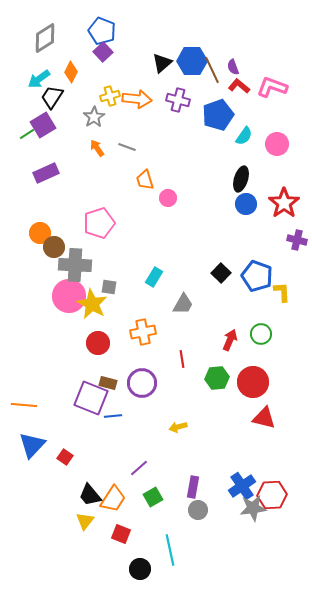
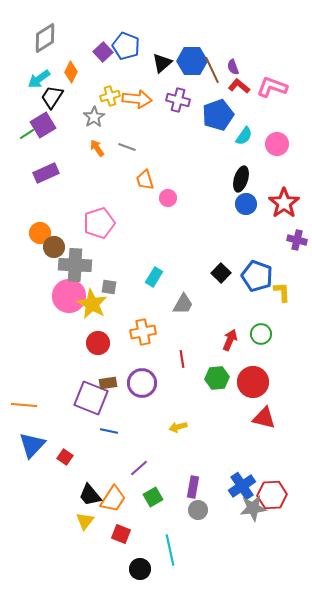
blue pentagon at (102, 31): moved 24 px right, 15 px down
brown rectangle at (108, 383): rotated 24 degrees counterclockwise
blue line at (113, 416): moved 4 px left, 15 px down; rotated 18 degrees clockwise
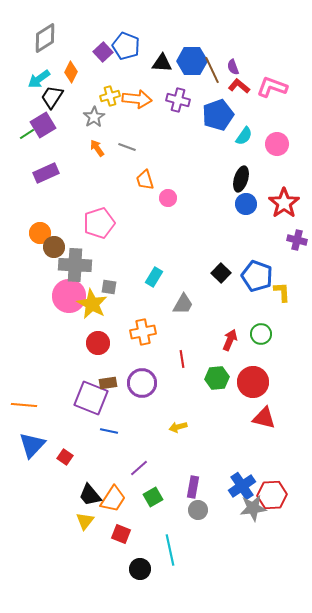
black triangle at (162, 63): rotated 45 degrees clockwise
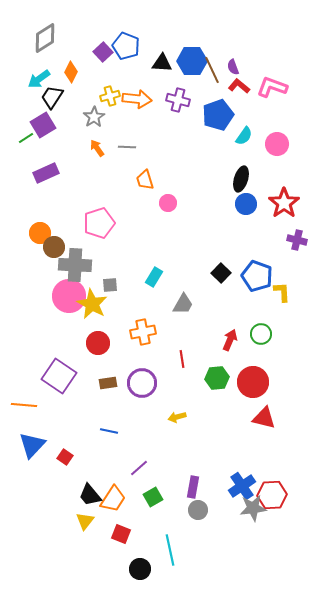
green line at (27, 134): moved 1 px left, 4 px down
gray line at (127, 147): rotated 18 degrees counterclockwise
pink circle at (168, 198): moved 5 px down
gray square at (109, 287): moved 1 px right, 2 px up; rotated 14 degrees counterclockwise
purple square at (91, 398): moved 32 px left, 22 px up; rotated 12 degrees clockwise
yellow arrow at (178, 427): moved 1 px left, 10 px up
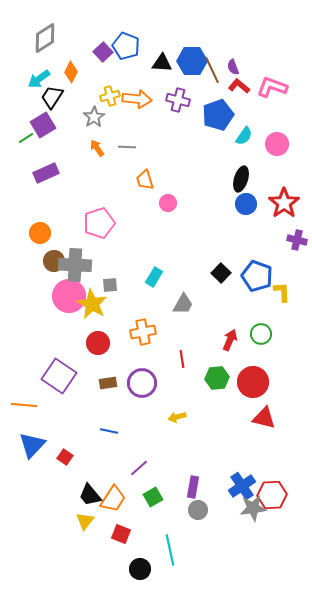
brown circle at (54, 247): moved 14 px down
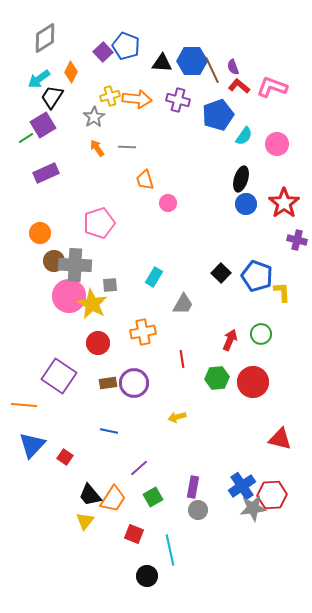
purple circle at (142, 383): moved 8 px left
red triangle at (264, 418): moved 16 px right, 21 px down
red square at (121, 534): moved 13 px right
black circle at (140, 569): moved 7 px right, 7 px down
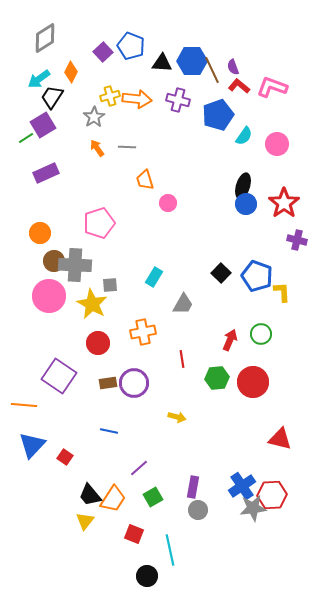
blue pentagon at (126, 46): moved 5 px right
black ellipse at (241, 179): moved 2 px right, 7 px down
pink circle at (69, 296): moved 20 px left
yellow arrow at (177, 417): rotated 150 degrees counterclockwise
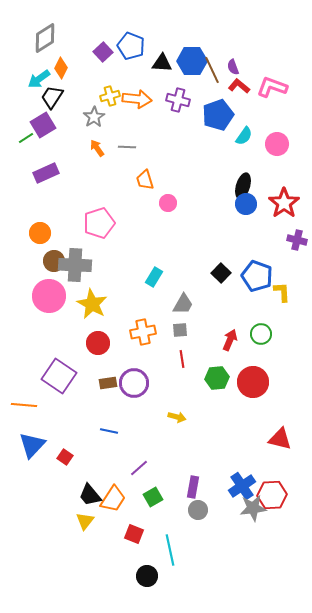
orange diamond at (71, 72): moved 10 px left, 4 px up
gray square at (110, 285): moved 70 px right, 45 px down
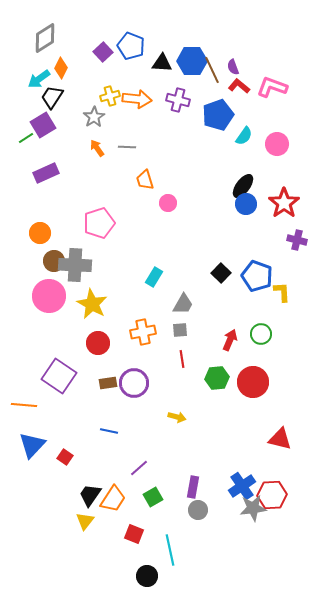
black ellipse at (243, 186): rotated 20 degrees clockwise
black trapezoid at (90, 495): rotated 75 degrees clockwise
